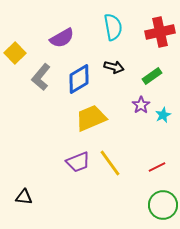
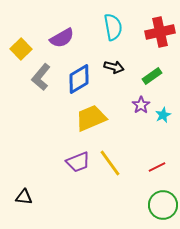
yellow square: moved 6 px right, 4 px up
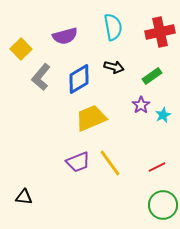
purple semicircle: moved 3 px right, 2 px up; rotated 15 degrees clockwise
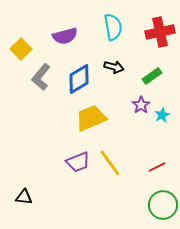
cyan star: moved 1 px left
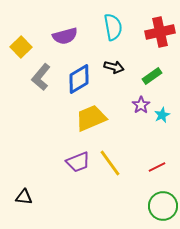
yellow square: moved 2 px up
green circle: moved 1 px down
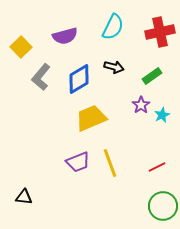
cyan semicircle: rotated 36 degrees clockwise
yellow line: rotated 16 degrees clockwise
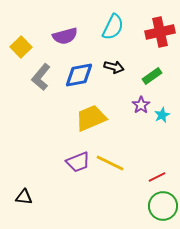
blue diamond: moved 4 px up; rotated 20 degrees clockwise
yellow line: rotated 44 degrees counterclockwise
red line: moved 10 px down
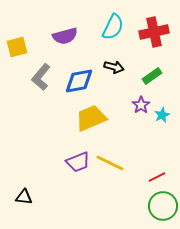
red cross: moved 6 px left
yellow square: moved 4 px left; rotated 30 degrees clockwise
blue diamond: moved 6 px down
